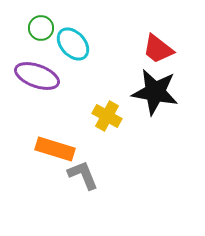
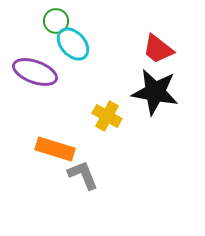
green circle: moved 15 px right, 7 px up
purple ellipse: moved 2 px left, 4 px up
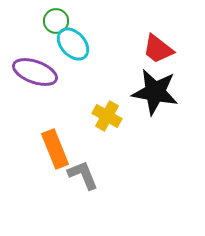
orange rectangle: rotated 51 degrees clockwise
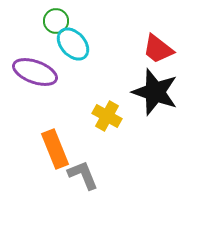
black star: rotated 9 degrees clockwise
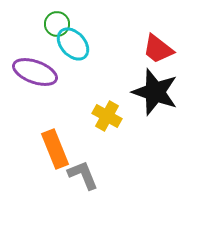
green circle: moved 1 px right, 3 px down
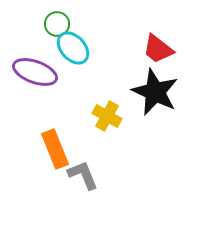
cyan ellipse: moved 4 px down
black star: rotated 6 degrees clockwise
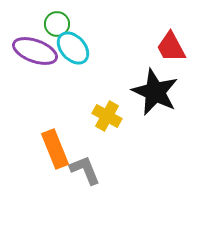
red trapezoid: moved 13 px right, 2 px up; rotated 24 degrees clockwise
purple ellipse: moved 21 px up
gray L-shape: moved 2 px right, 5 px up
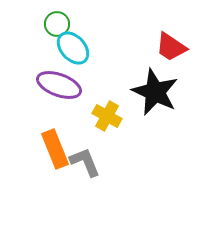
red trapezoid: rotated 28 degrees counterclockwise
purple ellipse: moved 24 px right, 34 px down
gray L-shape: moved 8 px up
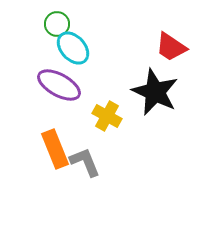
purple ellipse: rotated 9 degrees clockwise
